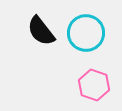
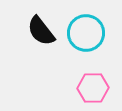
pink hexagon: moved 1 px left, 3 px down; rotated 20 degrees counterclockwise
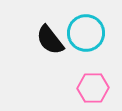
black semicircle: moved 9 px right, 9 px down
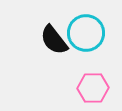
black semicircle: moved 4 px right
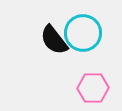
cyan circle: moved 3 px left
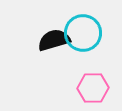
black semicircle: rotated 112 degrees clockwise
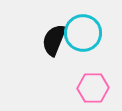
black semicircle: rotated 52 degrees counterclockwise
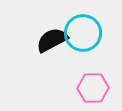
black semicircle: moved 2 px left; rotated 40 degrees clockwise
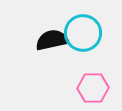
black semicircle: rotated 16 degrees clockwise
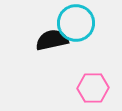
cyan circle: moved 7 px left, 10 px up
